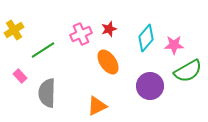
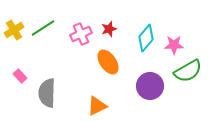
green line: moved 22 px up
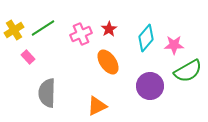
red star: rotated 14 degrees counterclockwise
pink rectangle: moved 8 px right, 19 px up
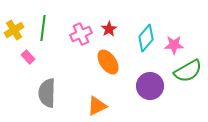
green line: rotated 50 degrees counterclockwise
